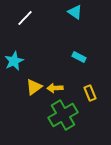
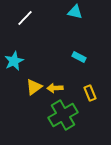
cyan triangle: rotated 21 degrees counterclockwise
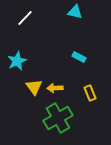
cyan star: moved 3 px right
yellow triangle: rotated 30 degrees counterclockwise
green cross: moved 5 px left, 3 px down
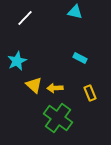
cyan rectangle: moved 1 px right, 1 px down
yellow triangle: moved 2 px up; rotated 12 degrees counterclockwise
green cross: rotated 24 degrees counterclockwise
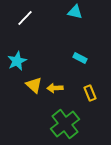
green cross: moved 7 px right, 6 px down; rotated 16 degrees clockwise
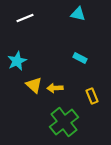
cyan triangle: moved 3 px right, 2 px down
white line: rotated 24 degrees clockwise
yellow rectangle: moved 2 px right, 3 px down
green cross: moved 1 px left, 2 px up
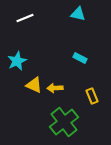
yellow triangle: rotated 18 degrees counterclockwise
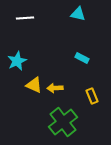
white line: rotated 18 degrees clockwise
cyan rectangle: moved 2 px right
green cross: moved 1 px left
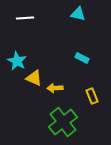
cyan star: rotated 18 degrees counterclockwise
yellow triangle: moved 7 px up
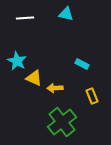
cyan triangle: moved 12 px left
cyan rectangle: moved 6 px down
green cross: moved 1 px left
